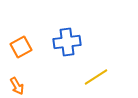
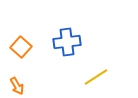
orange square: rotated 20 degrees counterclockwise
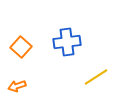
orange arrow: rotated 102 degrees clockwise
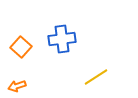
blue cross: moved 5 px left, 3 px up
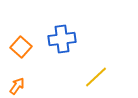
yellow line: rotated 10 degrees counterclockwise
orange arrow: rotated 144 degrees clockwise
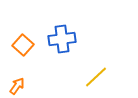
orange square: moved 2 px right, 2 px up
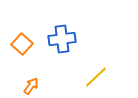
orange square: moved 1 px left, 1 px up
orange arrow: moved 14 px right
